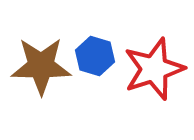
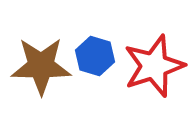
red star: moved 3 px up
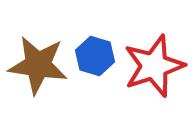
brown star: moved 3 px left, 1 px up; rotated 8 degrees clockwise
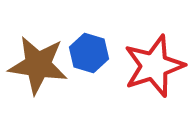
blue hexagon: moved 6 px left, 3 px up
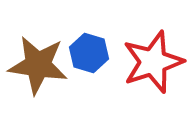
red star: moved 1 px left, 4 px up
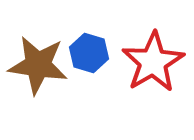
red star: rotated 12 degrees counterclockwise
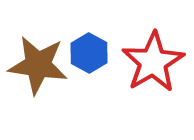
blue hexagon: rotated 12 degrees clockwise
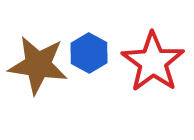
red star: rotated 6 degrees counterclockwise
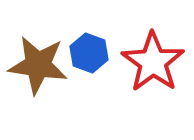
blue hexagon: rotated 9 degrees counterclockwise
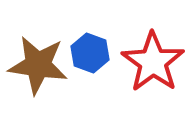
blue hexagon: moved 1 px right
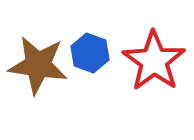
red star: moved 1 px right, 1 px up
